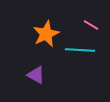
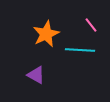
pink line: rotated 21 degrees clockwise
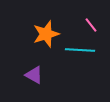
orange star: rotated 8 degrees clockwise
purple triangle: moved 2 px left
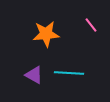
orange star: rotated 12 degrees clockwise
cyan line: moved 11 px left, 23 px down
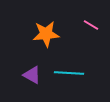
pink line: rotated 21 degrees counterclockwise
purple triangle: moved 2 px left
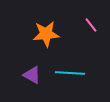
pink line: rotated 21 degrees clockwise
cyan line: moved 1 px right
